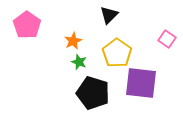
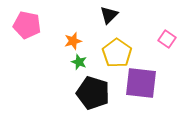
pink pentagon: rotated 24 degrees counterclockwise
orange star: rotated 12 degrees clockwise
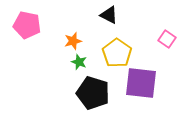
black triangle: rotated 48 degrees counterclockwise
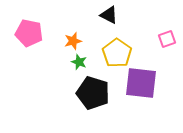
pink pentagon: moved 2 px right, 8 px down
pink square: rotated 36 degrees clockwise
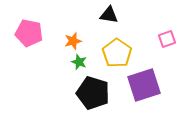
black triangle: rotated 18 degrees counterclockwise
purple square: moved 3 px right, 2 px down; rotated 24 degrees counterclockwise
